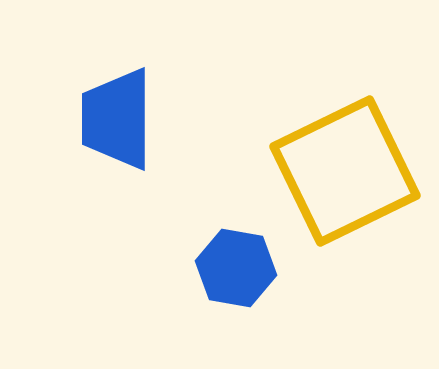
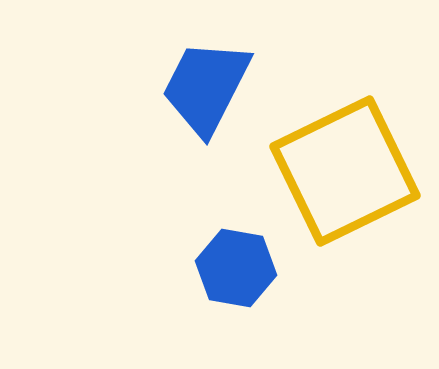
blue trapezoid: moved 89 px right, 32 px up; rotated 27 degrees clockwise
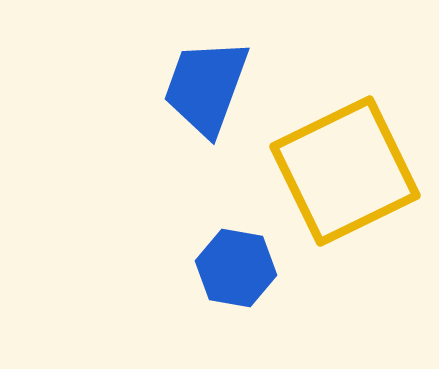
blue trapezoid: rotated 7 degrees counterclockwise
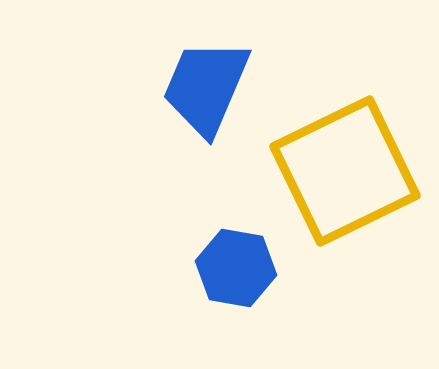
blue trapezoid: rotated 3 degrees clockwise
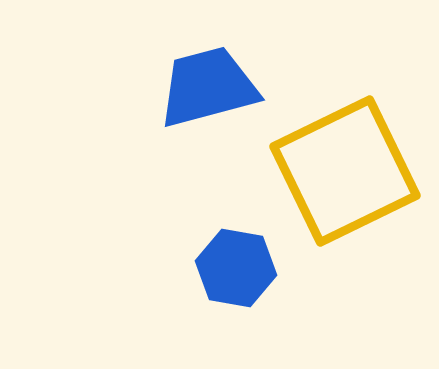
blue trapezoid: moved 2 px right; rotated 52 degrees clockwise
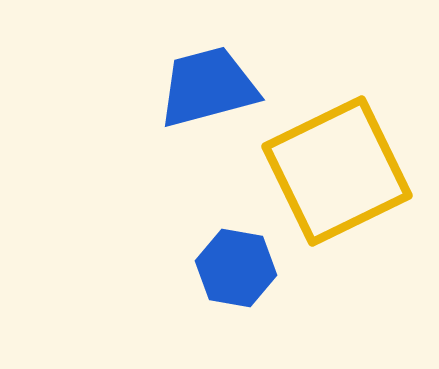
yellow square: moved 8 px left
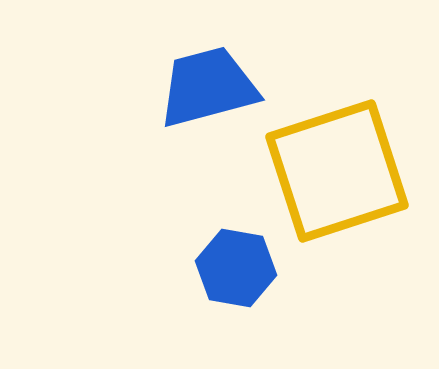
yellow square: rotated 8 degrees clockwise
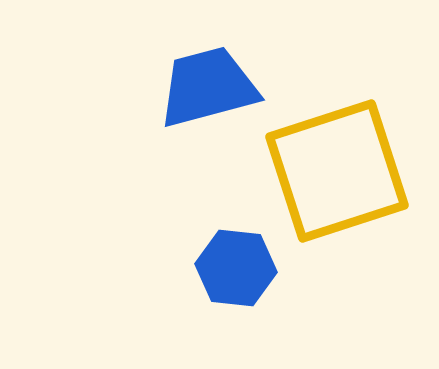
blue hexagon: rotated 4 degrees counterclockwise
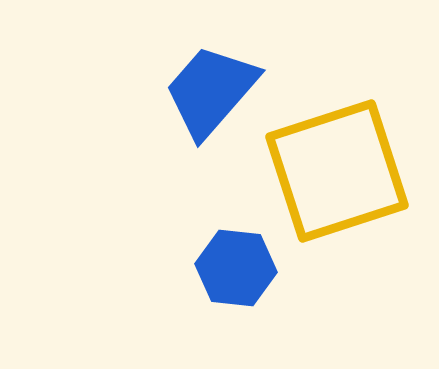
blue trapezoid: moved 3 px right, 4 px down; rotated 34 degrees counterclockwise
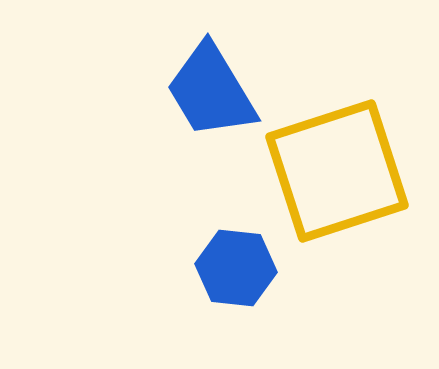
blue trapezoid: rotated 72 degrees counterclockwise
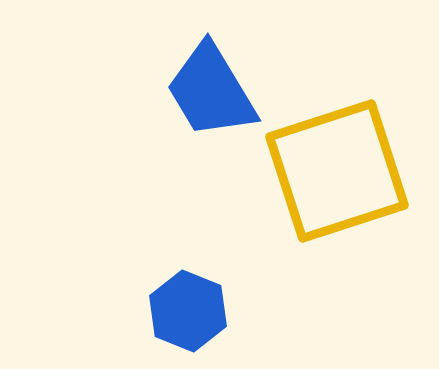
blue hexagon: moved 48 px left, 43 px down; rotated 16 degrees clockwise
